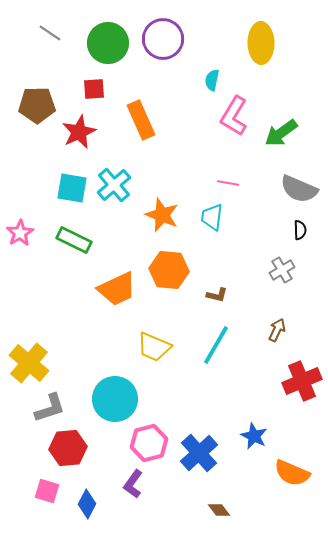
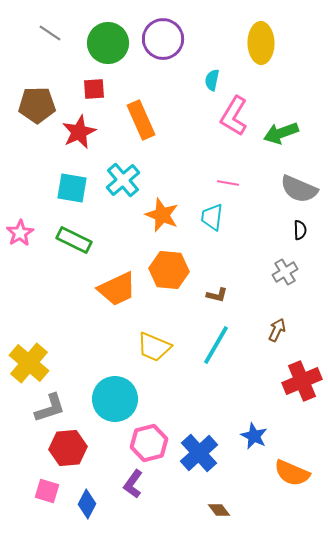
green arrow: rotated 16 degrees clockwise
cyan cross: moved 9 px right, 5 px up
gray cross: moved 3 px right, 2 px down
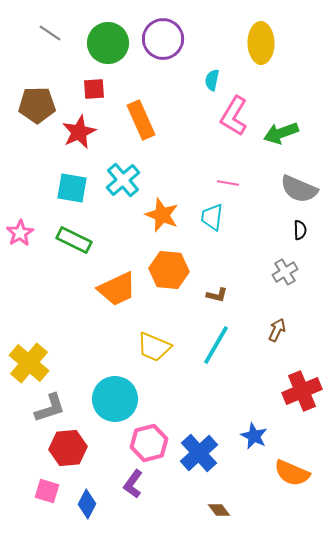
red cross: moved 10 px down
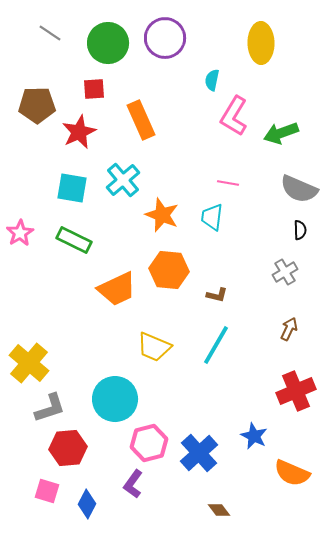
purple circle: moved 2 px right, 1 px up
brown arrow: moved 12 px right, 1 px up
red cross: moved 6 px left
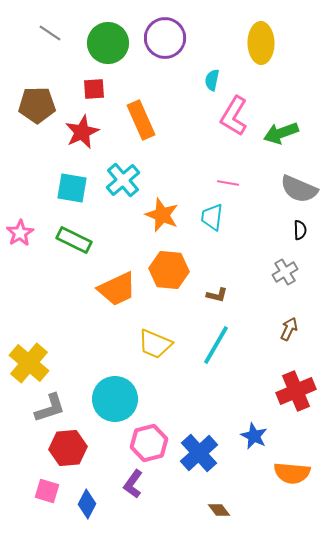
red star: moved 3 px right
yellow trapezoid: moved 1 px right, 3 px up
orange semicircle: rotated 18 degrees counterclockwise
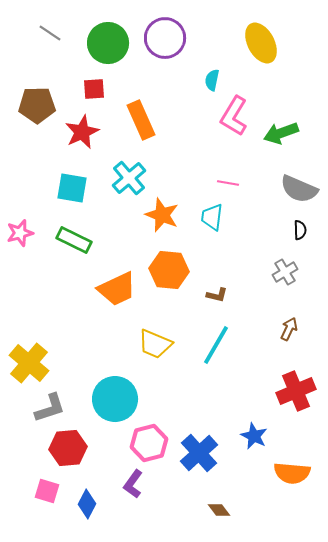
yellow ellipse: rotated 27 degrees counterclockwise
cyan cross: moved 6 px right, 2 px up
pink star: rotated 16 degrees clockwise
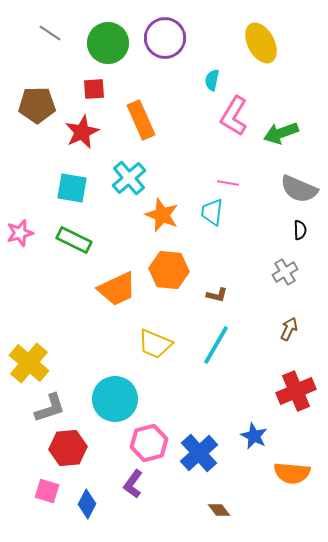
cyan trapezoid: moved 5 px up
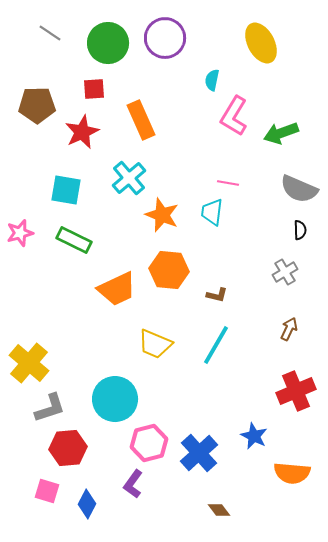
cyan square: moved 6 px left, 2 px down
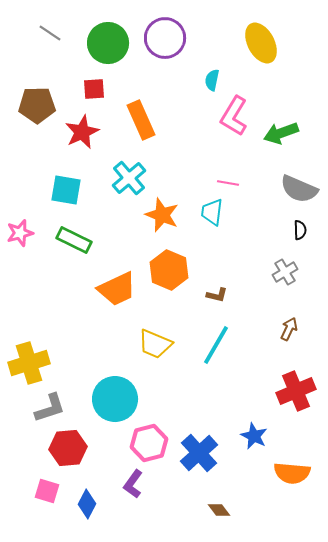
orange hexagon: rotated 18 degrees clockwise
yellow cross: rotated 33 degrees clockwise
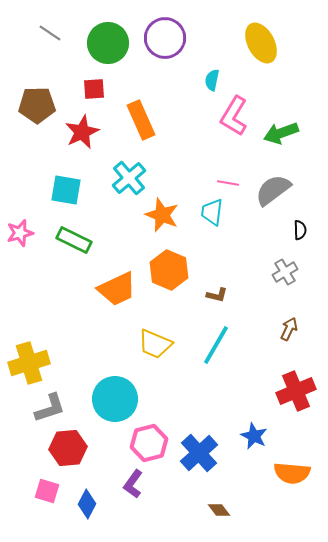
gray semicircle: moved 26 px left, 1 px down; rotated 120 degrees clockwise
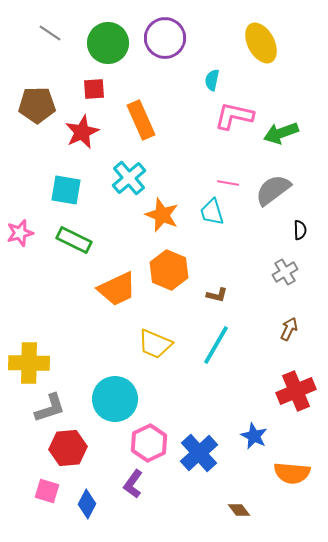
pink L-shape: rotated 72 degrees clockwise
cyan trapezoid: rotated 24 degrees counterclockwise
yellow cross: rotated 18 degrees clockwise
pink hexagon: rotated 12 degrees counterclockwise
brown diamond: moved 20 px right
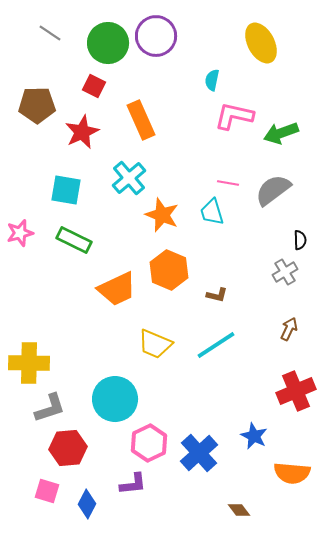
purple circle: moved 9 px left, 2 px up
red square: moved 3 px up; rotated 30 degrees clockwise
black semicircle: moved 10 px down
cyan line: rotated 27 degrees clockwise
purple L-shape: rotated 132 degrees counterclockwise
